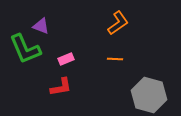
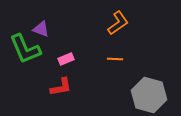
purple triangle: moved 3 px down
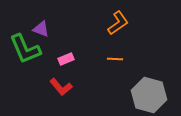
red L-shape: rotated 60 degrees clockwise
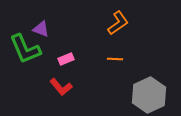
gray hexagon: rotated 20 degrees clockwise
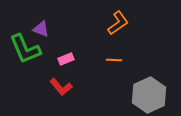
orange line: moved 1 px left, 1 px down
